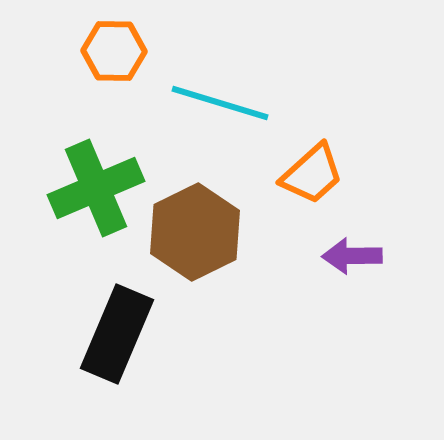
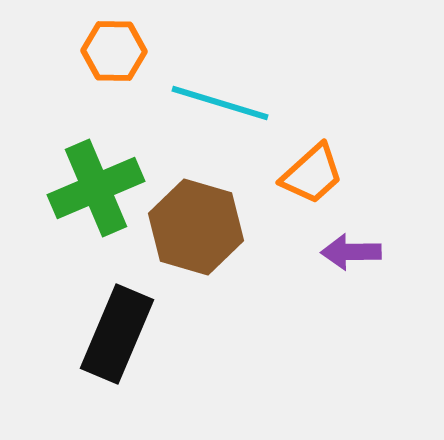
brown hexagon: moved 1 px right, 5 px up; rotated 18 degrees counterclockwise
purple arrow: moved 1 px left, 4 px up
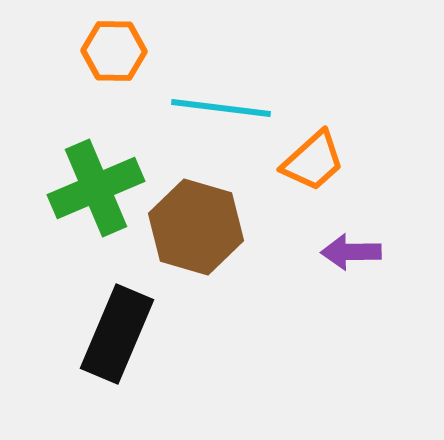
cyan line: moved 1 px right, 5 px down; rotated 10 degrees counterclockwise
orange trapezoid: moved 1 px right, 13 px up
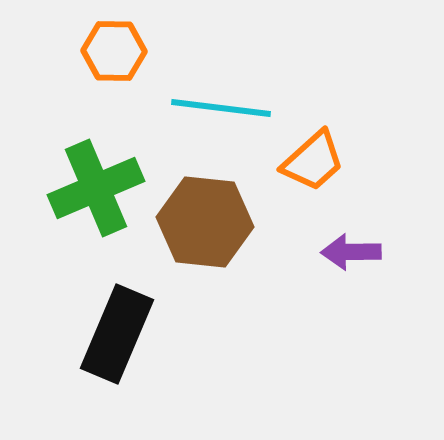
brown hexagon: moved 9 px right, 5 px up; rotated 10 degrees counterclockwise
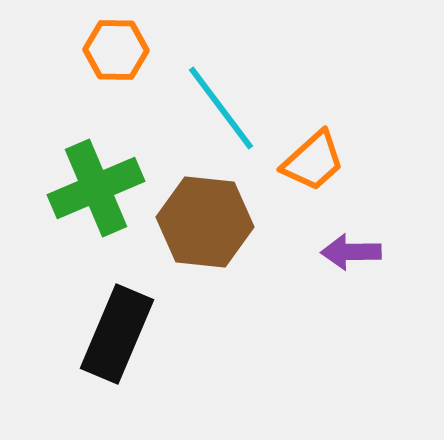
orange hexagon: moved 2 px right, 1 px up
cyan line: rotated 46 degrees clockwise
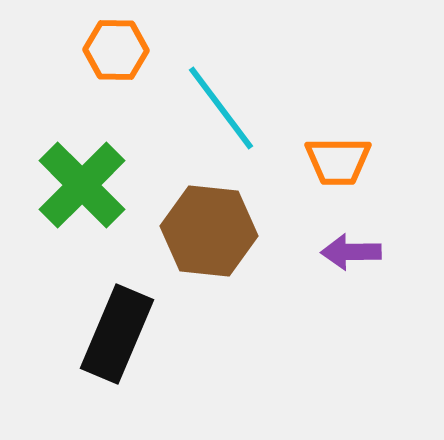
orange trapezoid: moved 25 px right; rotated 42 degrees clockwise
green cross: moved 14 px left, 3 px up; rotated 22 degrees counterclockwise
brown hexagon: moved 4 px right, 9 px down
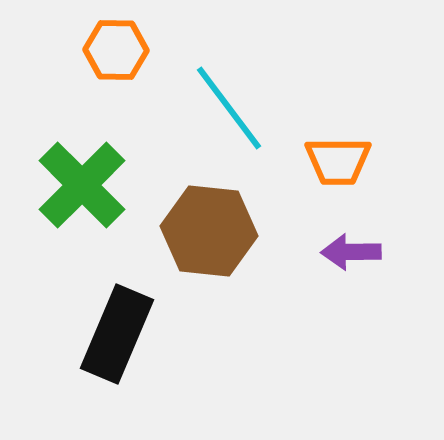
cyan line: moved 8 px right
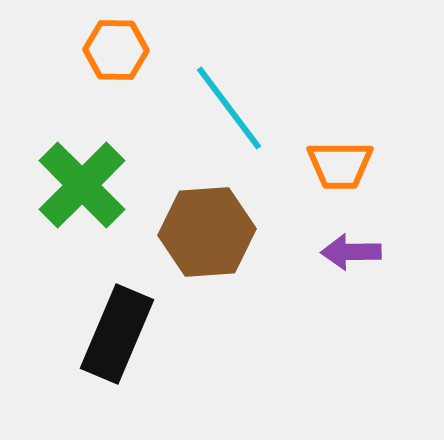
orange trapezoid: moved 2 px right, 4 px down
brown hexagon: moved 2 px left, 1 px down; rotated 10 degrees counterclockwise
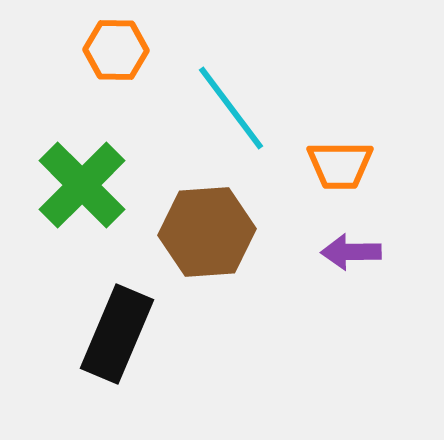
cyan line: moved 2 px right
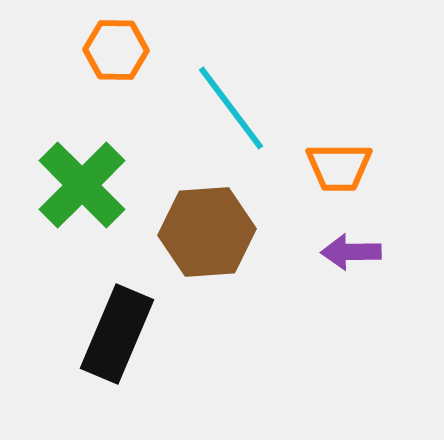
orange trapezoid: moved 1 px left, 2 px down
